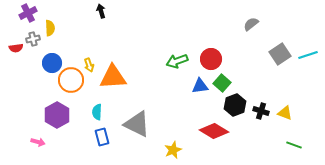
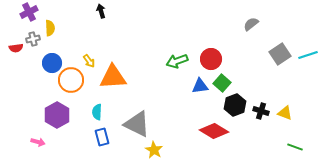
purple cross: moved 1 px right, 1 px up
yellow arrow: moved 4 px up; rotated 16 degrees counterclockwise
green line: moved 1 px right, 2 px down
yellow star: moved 19 px left; rotated 18 degrees counterclockwise
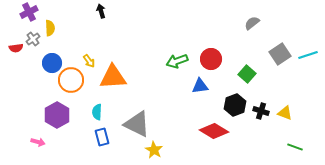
gray semicircle: moved 1 px right, 1 px up
gray cross: rotated 24 degrees counterclockwise
green square: moved 25 px right, 9 px up
